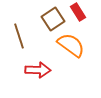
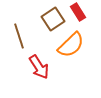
orange semicircle: rotated 100 degrees clockwise
red arrow: moved 1 px right, 3 px up; rotated 55 degrees clockwise
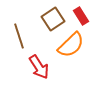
red rectangle: moved 3 px right, 4 px down
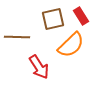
brown square: rotated 20 degrees clockwise
brown line: moved 2 px left, 1 px down; rotated 70 degrees counterclockwise
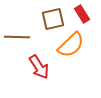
red rectangle: moved 1 px right, 2 px up
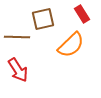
brown square: moved 10 px left
red arrow: moved 21 px left, 3 px down
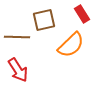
brown square: moved 1 px right, 1 px down
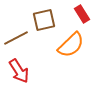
brown line: moved 1 px left, 1 px down; rotated 30 degrees counterclockwise
red arrow: moved 1 px right, 1 px down
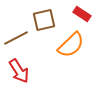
red rectangle: rotated 24 degrees counterclockwise
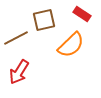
red arrow: moved 1 px down; rotated 65 degrees clockwise
